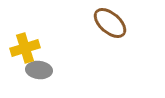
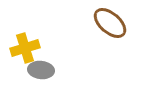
gray ellipse: moved 2 px right
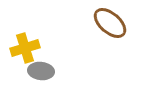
gray ellipse: moved 1 px down
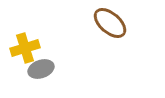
gray ellipse: moved 2 px up; rotated 25 degrees counterclockwise
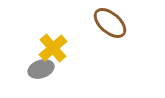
yellow cross: moved 28 px right; rotated 24 degrees counterclockwise
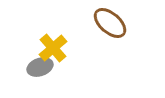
gray ellipse: moved 1 px left, 2 px up
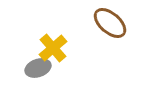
gray ellipse: moved 2 px left, 1 px down
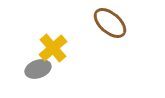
gray ellipse: moved 1 px down
